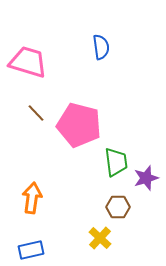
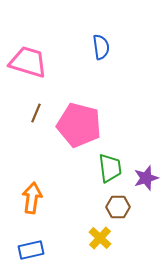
brown line: rotated 66 degrees clockwise
green trapezoid: moved 6 px left, 6 px down
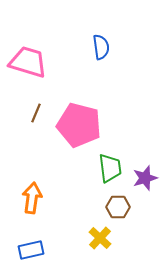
purple star: moved 1 px left
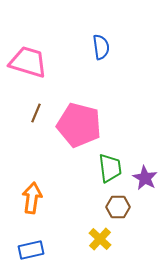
purple star: rotated 25 degrees counterclockwise
yellow cross: moved 1 px down
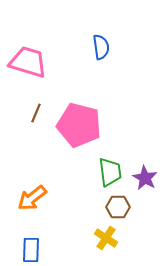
green trapezoid: moved 4 px down
orange arrow: rotated 136 degrees counterclockwise
yellow cross: moved 6 px right, 1 px up; rotated 10 degrees counterclockwise
blue rectangle: rotated 75 degrees counterclockwise
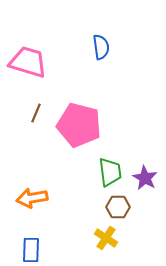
orange arrow: rotated 28 degrees clockwise
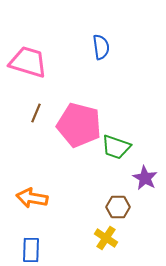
green trapezoid: moved 6 px right, 25 px up; rotated 116 degrees clockwise
orange arrow: rotated 20 degrees clockwise
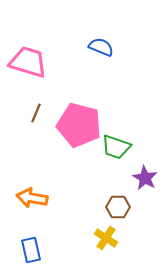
blue semicircle: rotated 60 degrees counterclockwise
blue rectangle: rotated 15 degrees counterclockwise
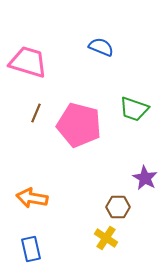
green trapezoid: moved 18 px right, 38 px up
blue rectangle: moved 1 px up
